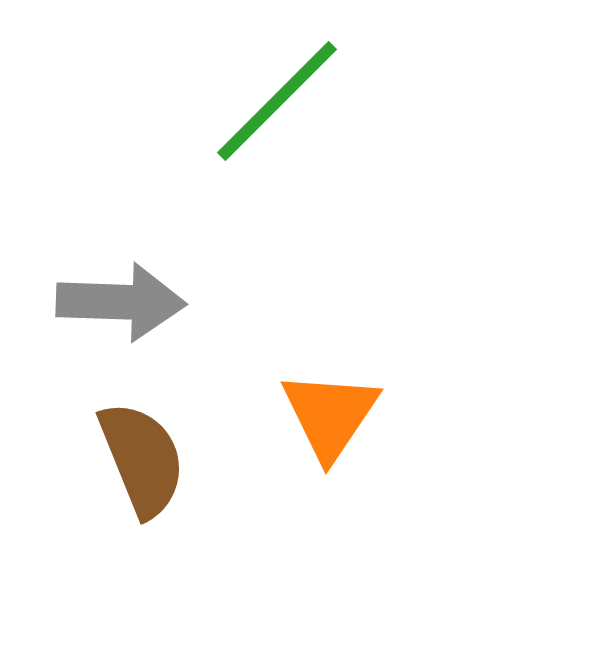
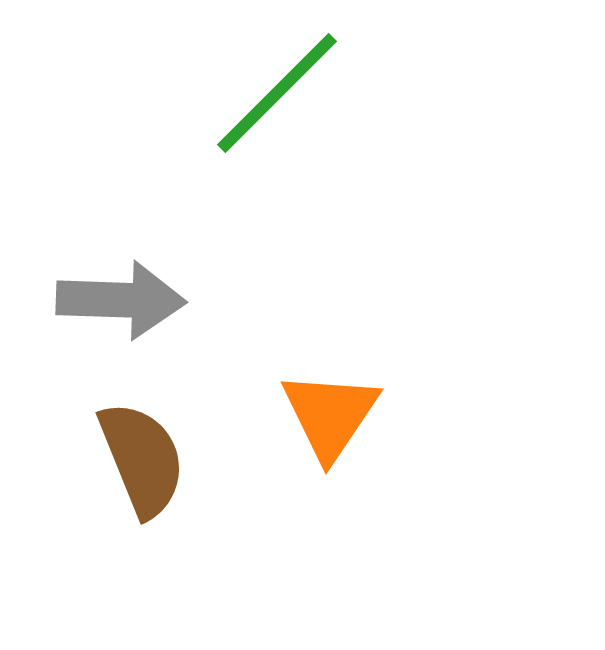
green line: moved 8 px up
gray arrow: moved 2 px up
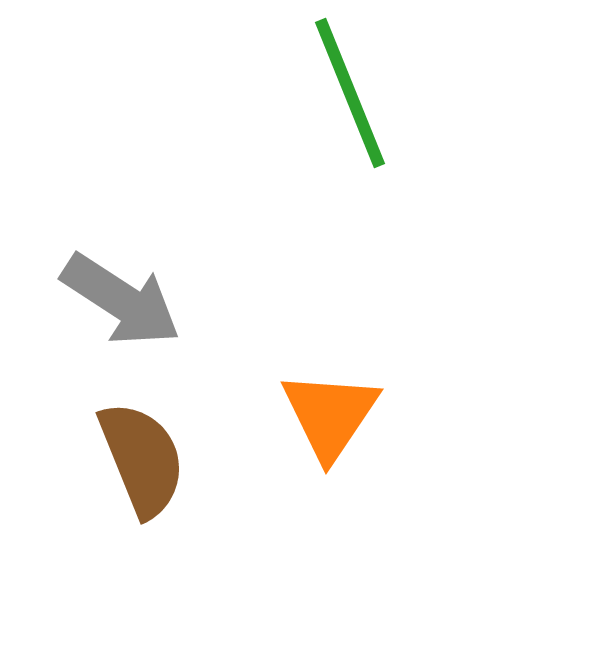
green line: moved 73 px right; rotated 67 degrees counterclockwise
gray arrow: rotated 31 degrees clockwise
